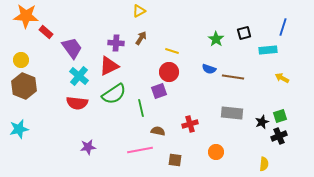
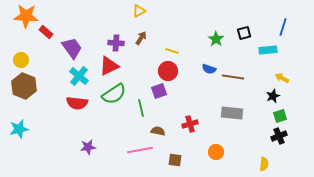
red circle: moved 1 px left, 1 px up
black star: moved 11 px right, 26 px up
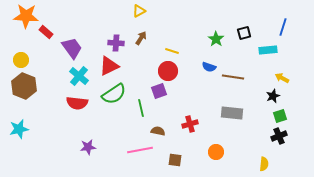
blue semicircle: moved 2 px up
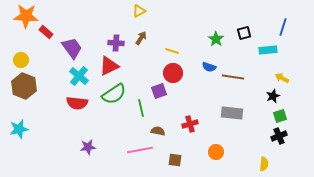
red circle: moved 5 px right, 2 px down
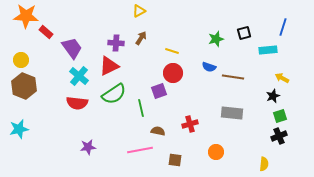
green star: rotated 21 degrees clockwise
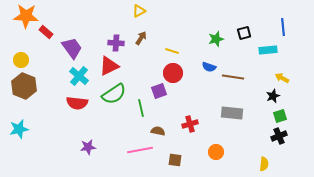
blue line: rotated 24 degrees counterclockwise
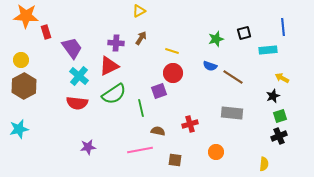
red rectangle: rotated 32 degrees clockwise
blue semicircle: moved 1 px right, 1 px up
brown line: rotated 25 degrees clockwise
brown hexagon: rotated 10 degrees clockwise
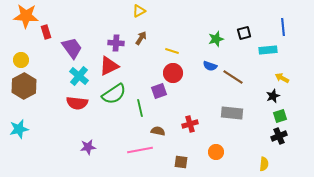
green line: moved 1 px left
brown square: moved 6 px right, 2 px down
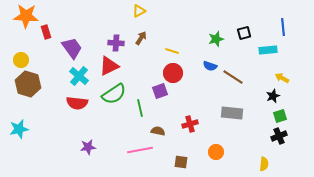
brown hexagon: moved 4 px right, 2 px up; rotated 15 degrees counterclockwise
purple square: moved 1 px right
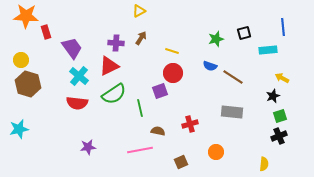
gray rectangle: moved 1 px up
brown square: rotated 32 degrees counterclockwise
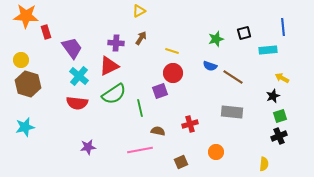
cyan star: moved 6 px right, 2 px up
